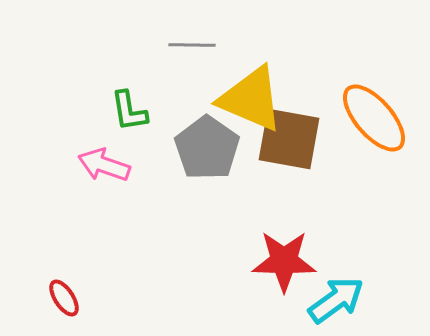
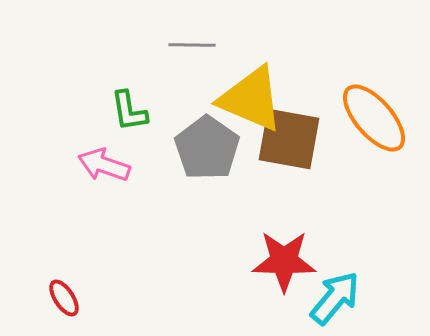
cyan arrow: moved 1 px left, 2 px up; rotated 14 degrees counterclockwise
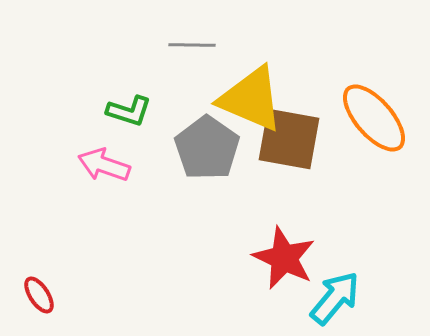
green L-shape: rotated 63 degrees counterclockwise
red star: moved 3 px up; rotated 24 degrees clockwise
red ellipse: moved 25 px left, 3 px up
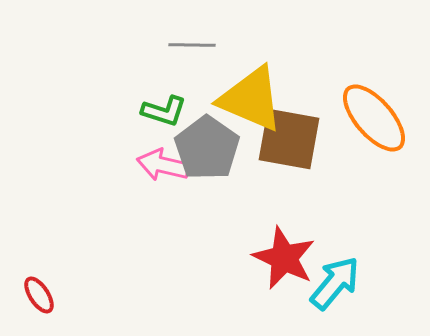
green L-shape: moved 35 px right
pink arrow: moved 59 px right; rotated 6 degrees counterclockwise
cyan arrow: moved 15 px up
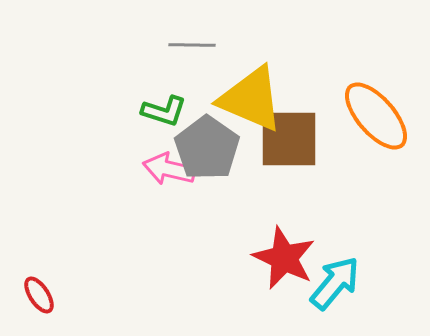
orange ellipse: moved 2 px right, 2 px up
brown square: rotated 10 degrees counterclockwise
pink arrow: moved 6 px right, 4 px down
